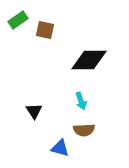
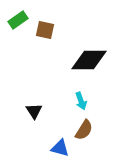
brown semicircle: rotated 55 degrees counterclockwise
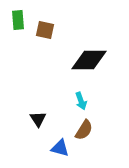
green rectangle: rotated 60 degrees counterclockwise
black triangle: moved 4 px right, 8 px down
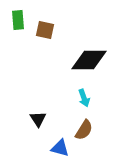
cyan arrow: moved 3 px right, 3 px up
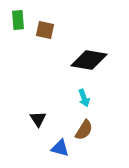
black diamond: rotated 9 degrees clockwise
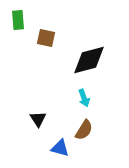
brown square: moved 1 px right, 8 px down
black diamond: rotated 24 degrees counterclockwise
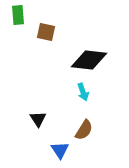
green rectangle: moved 5 px up
brown square: moved 6 px up
black diamond: rotated 21 degrees clockwise
cyan arrow: moved 1 px left, 6 px up
blue triangle: moved 2 px down; rotated 42 degrees clockwise
